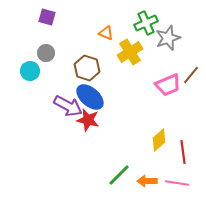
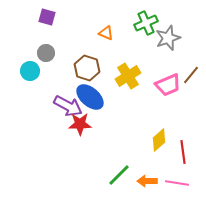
yellow cross: moved 2 px left, 24 px down
red star: moved 8 px left, 4 px down; rotated 15 degrees counterclockwise
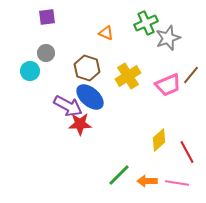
purple square: rotated 24 degrees counterclockwise
red line: moved 4 px right; rotated 20 degrees counterclockwise
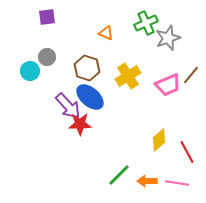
gray circle: moved 1 px right, 4 px down
purple arrow: rotated 20 degrees clockwise
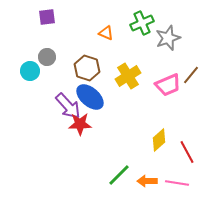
green cross: moved 4 px left
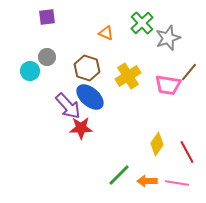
green cross: rotated 20 degrees counterclockwise
brown line: moved 2 px left, 3 px up
pink trapezoid: rotated 32 degrees clockwise
red star: moved 1 px right, 4 px down
yellow diamond: moved 2 px left, 4 px down; rotated 15 degrees counterclockwise
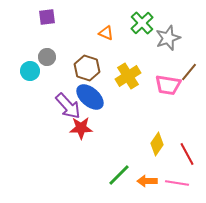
red line: moved 2 px down
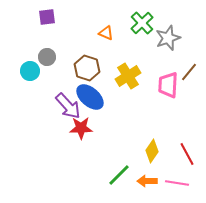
pink trapezoid: rotated 84 degrees clockwise
yellow diamond: moved 5 px left, 7 px down
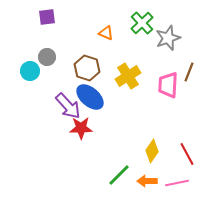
brown line: rotated 18 degrees counterclockwise
pink line: rotated 20 degrees counterclockwise
